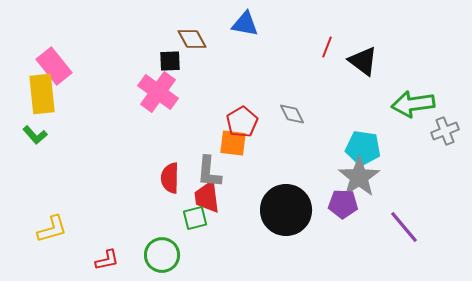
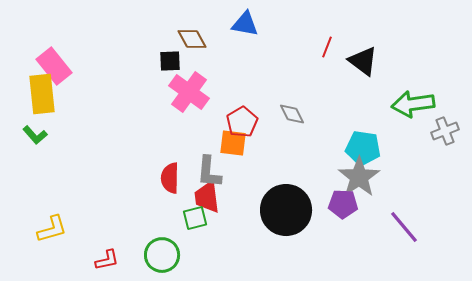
pink cross: moved 31 px right
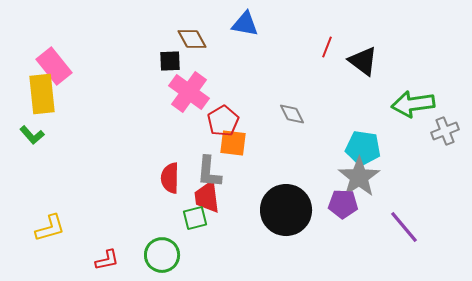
red pentagon: moved 19 px left, 1 px up
green L-shape: moved 3 px left
yellow L-shape: moved 2 px left, 1 px up
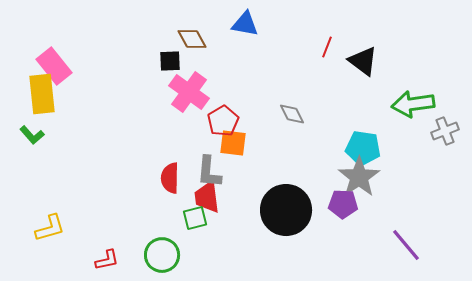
purple line: moved 2 px right, 18 px down
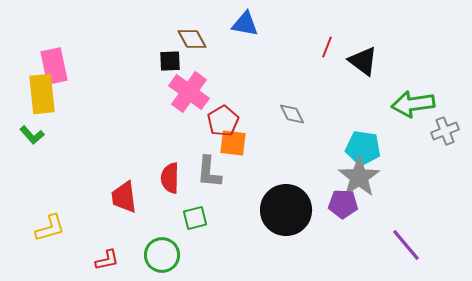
pink rectangle: rotated 27 degrees clockwise
red trapezoid: moved 83 px left
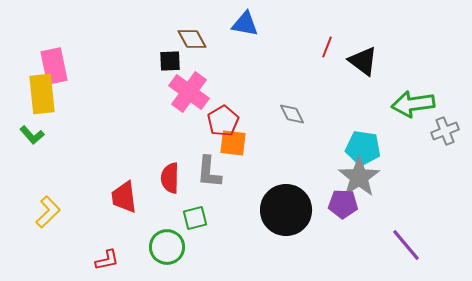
yellow L-shape: moved 2 px left, 16 px up; rotated 28 degrees counterclockwise
green circle: moved 5 px right, 8 px up
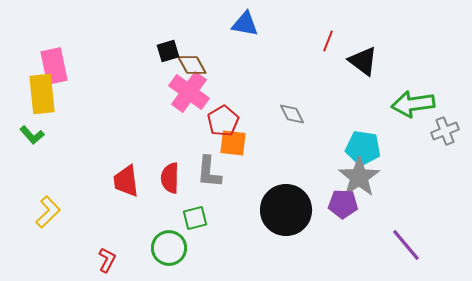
brown diamond: moved 26 px down
red line: moved 1 px right, 6 px up
black square: moved 2 px left, 10 px up; rotated 15 degrees counterclockwise
red trapezoid: moved 2 px right, 16 px up
green circle: moved 2 px right, 1 px down
red L-shape: rotated 50 degrees counterclockwise
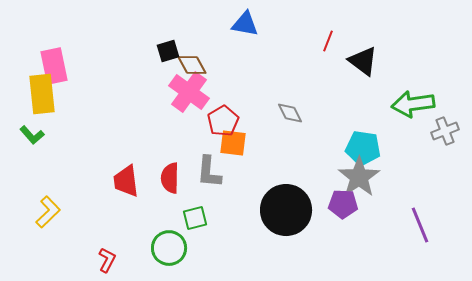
gray diamond: moved 2 px left, 1 px up
purple line: moved 14 px right, 20 px up; rotated 18 degrees clockwise
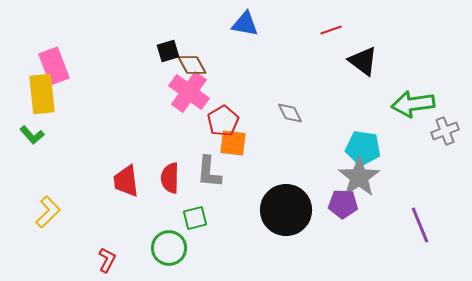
red line: moved 3 px right, 11 px up; rotated 50 degrees clockwise
pink rectangle: rotated 9 degrees counterclockwise
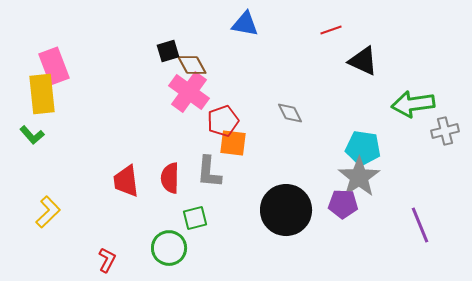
black triangle: rotated 12 degrees counterclockwise
red pentagon: rotated 12 degrees clockwise
gray cross: rotated 8 degrees clockwise
